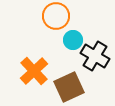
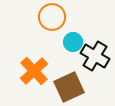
orange circle: moved 4 px left, 1 px down
cyan circle: moved 2 px down
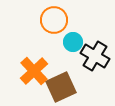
orange circle: moved 2 px right, 3 px down
brown square: moved 8 px left
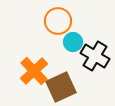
orange circle: moved 4 px right, 1 px down
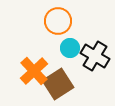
cyan circle: moved 3 px left, 6 px down
brown square: moved 3 px left, 3 px up; rotated 8 degrees counterclockwise
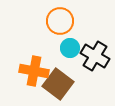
orange circle: moved 2 px right
orange cross: rotated 36 degrees counterclockwise
brown square: rotated 20 degrees counterclockwise
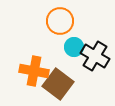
cyan circle: moved 4 px right, 1 px up
